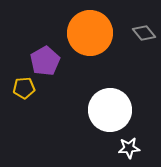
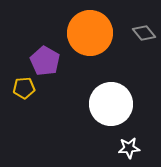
purple pentagon: rotated 12 degrees counterclockwise
white circle: moved 1 px right, 6 px up
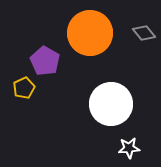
yellow pentagon: rotated 20 degrees counterclockwise
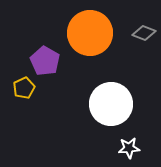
gray diamond: rotated 30 degrees counterclockwise
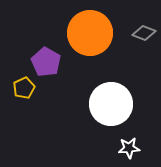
purple pentagon: moved 1 px right, 1 px down
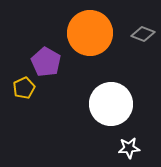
gray diamond: moved 1 px left, 1 px down
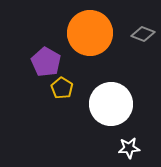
yellow pentagon: moved 38 px right; rotated 15 degrees counterclockwise
